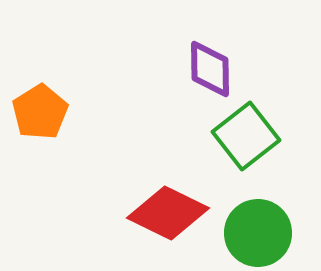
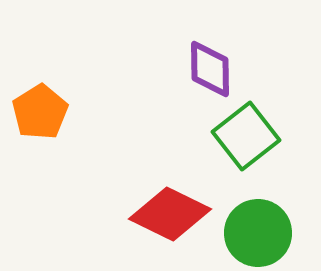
red diamond: moved 2 px right, 1 px down
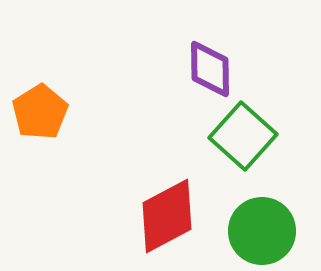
green square: moved 3 px left; rotated 10 degrees counterclockwise
red diamond: moved 3 px left, 2 px down; rotated 54 degrees counterclockwise
green circle: moved 4 px right, 2 px up
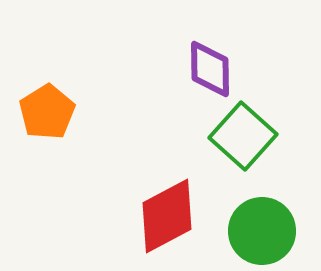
orange pentagon: moved 7 px right
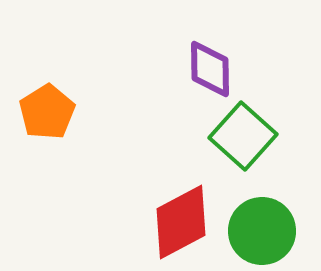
red diamond: moved 14 px right, 6 px down
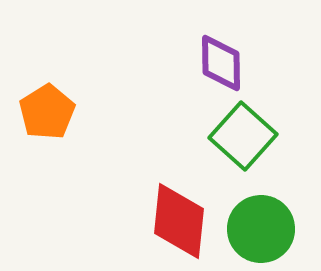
purple diamond: moved 11 px right, 6 px up
red diamond: moved 2 px left, 1 px up; rotated 56 degrees counterclockwise
green circle: moved 1 px left, 2 px up
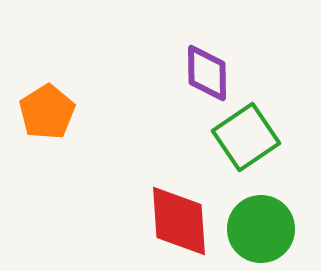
purple diamond: moved 14 px left, 10 px down
green square: moved 3 px right, 1 px down; rotated 14 degrees clockwise
red diamond: rotated 10 degrees counterclockwise
